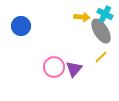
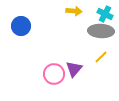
yellow arrow: moved 8 px left, 6 px up
gray ellipse: rotated 55 degrees counterclockwise
pink circle: moved 7 px down
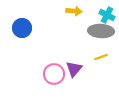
cyan cross: moved 2 px right, 1 px down
blue circle: moved 1 px right, 2 px down
yellow line: rotated 24 degrees clockwise
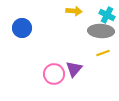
yellow line: moved 2 px right, 4 px up
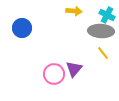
yellow line: rotated 72 degrees clockwise
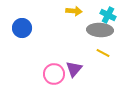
cyan cross: moved 1 px right
gray ellipse: moved 1 px left, 1 px up
yellow line: rotated 24 degrees counterclockwise
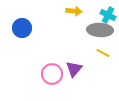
pink circle: moved 2 px left
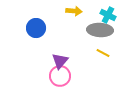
blue circle: moved 14 px right
purple triangle: moved 14 px left, 8 px up
pink circle: moved 8 px right, 2 px down
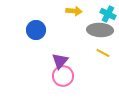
cyan cross: moved 1 px up
blue circle: moved 2 px down
pink circle: moved 3 px right
